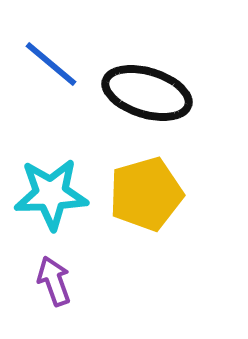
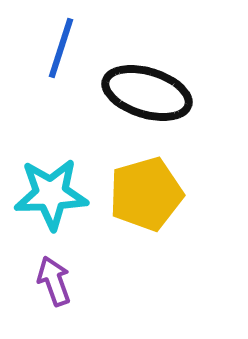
blue line: moved 10 px right, 16 px up; rotated 68 degrees clockwise
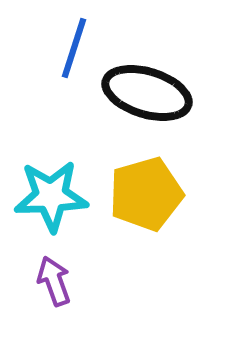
blue line: moved 13 px right
cyan star: moved 2 px down
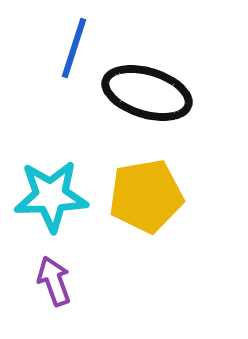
yellow pentagon: moved 2 px down; rotated 6 degrees clockwise
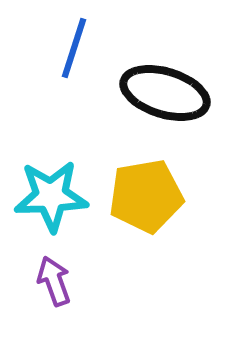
black ellipse: moved 18 px right
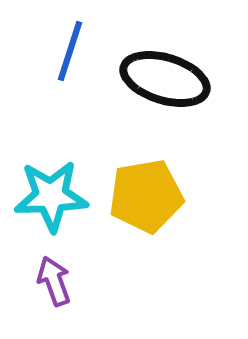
blue line: moved 4 px left, 3 px down
black ellipse: moved 14 px up
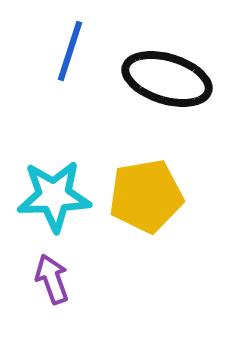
black ellipse: moved 2 px right
cyan star: moved 3 px right
purple arrow: moved 2 px left, 2 px up
